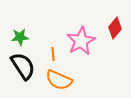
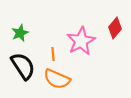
green star: moved 4 px up; rotated 18 degrees counterclockwise
orange semicircle: moved 2 px left, 1 px up
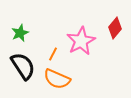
orange line: rotated 32 degrees clockwise
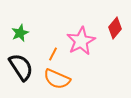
black semicircle: moved 2 px left, 1 px down
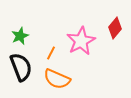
green star: moved 3 px down
orange line: moved 2 px left, 1 px up
black semicircle: rotated 12 degrees clockwise
